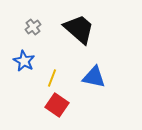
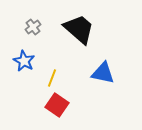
blue triangle: moved 9 px right, 4 px up
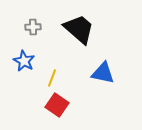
gray cross: rotated 35 degrees clockwise
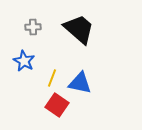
blue triangle: moved 23 px left, 10 px down
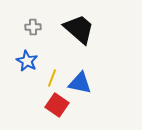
blue star: moved 3 px right
